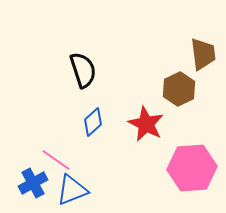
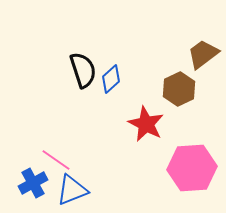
brown trapezoid: rotated 120 degrees counterclockwise
blue diamond: moved 18 px right, 43 px up
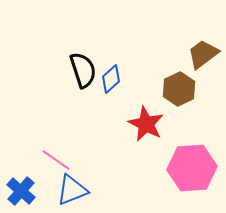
blue cross: moved 12 px left, 8 px down; rotated 20 degrees counterclockwise
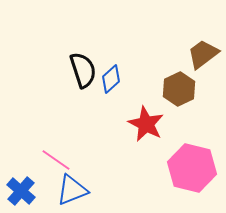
pink hexagon: rotated 18 degrees clockwise
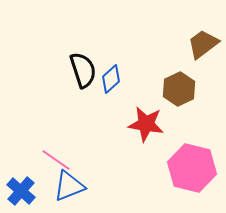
brown trapezoid: moved 10 px up
red star: rotated 18 degrees counterclockwise
blue triangle: moved 3 px left, 4 px up
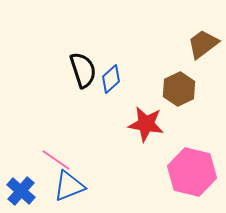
pink hexagon: moved 4 px down
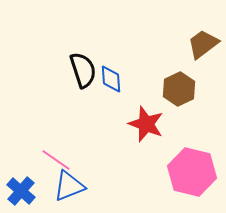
blue diamond: rotated 52 degrees counterclockwise
red star: rotated 12 degrees clockwise
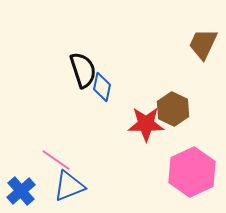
brown trapezoid: rotated 28 degrees counterclockwise
blue diamond: moved 9 px left, 8 px down; rotated 16 degrees clockwise
brown hexagon: moved 6 px left, 20 px down; rotated 8 degrees counterclockwise
red star: rotated 21 degrees counterclockwise
pink hexagon: rotated 21 degrees clockwise
blue cross: rotated 8 degrees clockwise
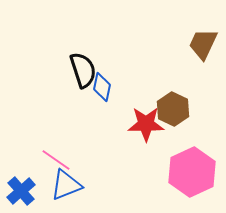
blue triangle: moved 3 px left, 1 px up
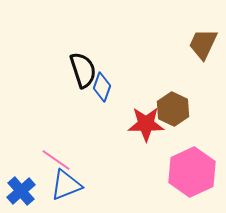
blue diamond: rotated 8 degrees clockwise
